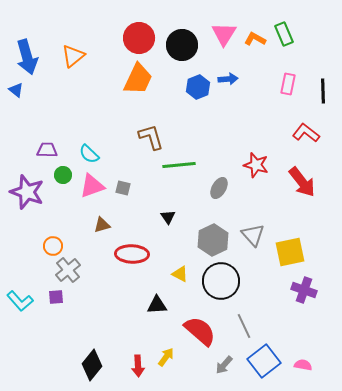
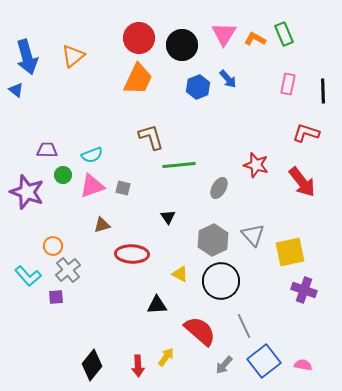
blue arrow at (228, 79): rotated 54 degrees clockwise
red L-shape at (306, 133): rotated 20 degrees counterclockwise
cyan semicircle at (89, 154): moved 3 px right, 1 px down; rotated 65 degrees counterclockwise
cyan L-shape at (20, 301): moved 8 px right, 25 px up
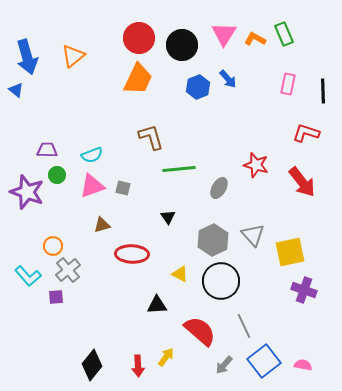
green line at (179, 165): moved 4 px down
green circle at (63, 175): moved 6 px left
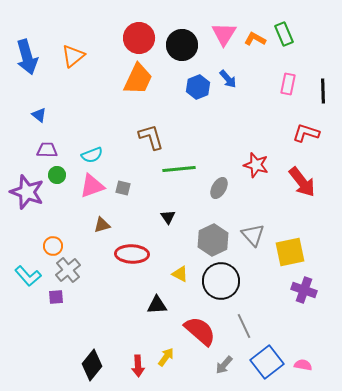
blue triangle at (16, 90): moved 23 px right, 25 px down
blue square at (264, 361): moved 3 px right, 1 px down
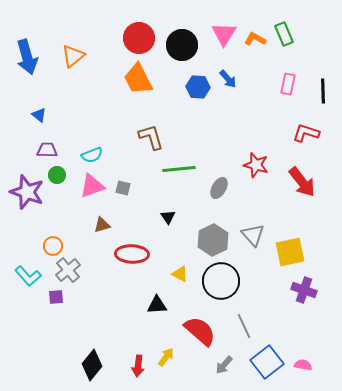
orange trapezoid at (138, 79): rotated 128 degrees clockwise
blue hexagon at (198, 87): rotated 25 degrees clockwise
red arrow at (138, 366): rotated 10 degrees clockwise
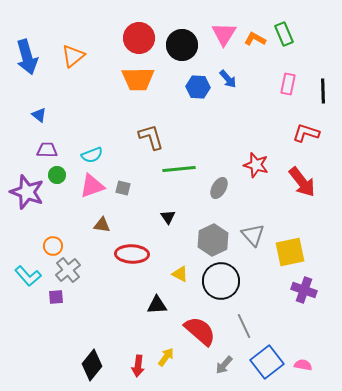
orange trapezoid at (138, 79): rotated 64 degrees counterclockwise
brown triangle at (102, 225): rotated 24 degrees clockwise
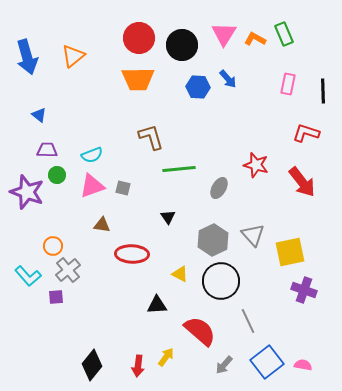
gray line at (244, 326): moved 4 px right, 5 px up
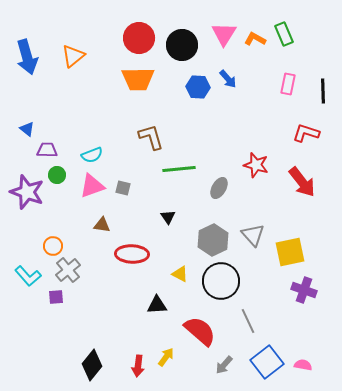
blue triangle at (39, 115): moved 12 px left, 14 px down
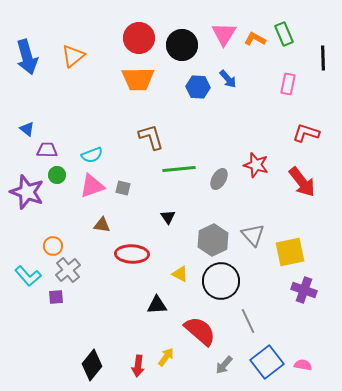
black line at (323, 91): moved 33 px up
gray ellipse at (219, 188): moved 9 px up
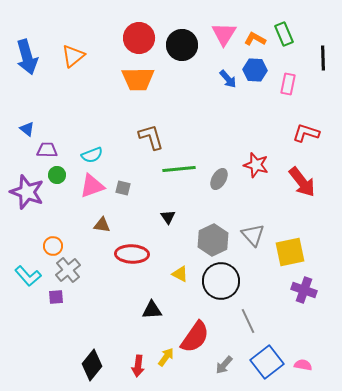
blue hexagon at (198, 87): moved 57 px right, 17 px up
black triangle at (157, 305): moved 5 px left, 5 px down
red semicircle at (200, 331): moved 5 px left, 6 px down; rotated 84 degrees clockwise
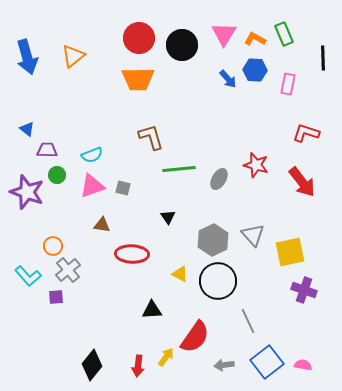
black circle at (221, 281): moved 3 px left
gray arrow at (224, 365): rotated 42 degrees clockwise
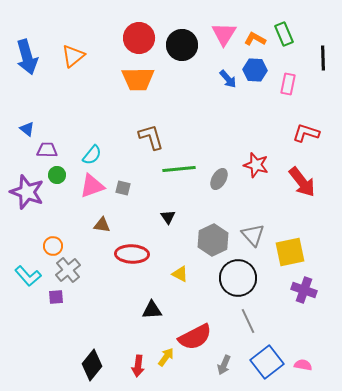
cyan semicircle at (92, 155): rotated 30 degrees counterclockwise
black circle at (218, 281): moved 20 px right, 3 px up
red semicircle at (195, 337): rotated 28 degrees clockwise
gray arrow at (224, 365): rotated 60 degrees counterclockwise
